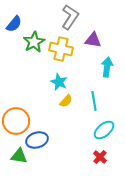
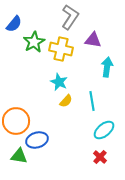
cyan line: moved 2 px left
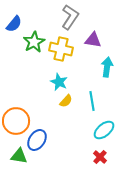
blue ellipse: rotated 40 degrees counterclockwise
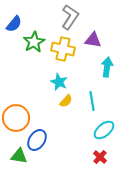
yellow cross: moved 2 px right
orange circle: moved 3 px up
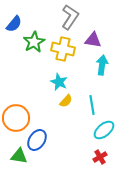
cyan arrow: moved 5 px left, 2 px up
cyan line: moved 4 px down
red cross: rotated 16 degrees clockwise
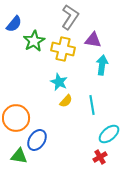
green star: moved 1 px up
cyan ellipse: moved 5 px right, 4 px down
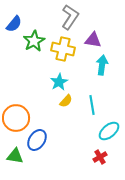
cyan star: rotated 18 degrees clockwise
cyan ellipse: moved 3 px up
green triangle: moved 4 px left
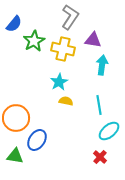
yellow semicircle: rotated 120 degrees counterclockwise
cyan line: moved 7 px right
red cross: rotated 16 degrees counterclockwise
